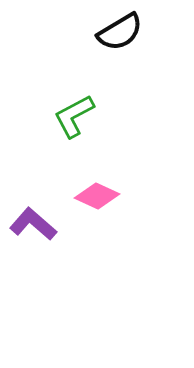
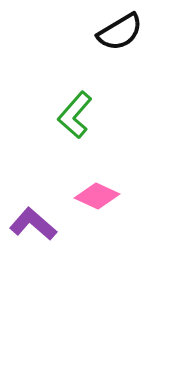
green L-shape: moved 1 px right, 1 px up; rotated 21 degrees counterclockwise
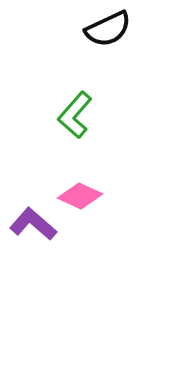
black semicircle: moved 12 px left, 3 px up; rotated 6 degrees clockwise
pink diamond: moved 17 px left
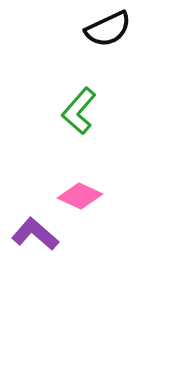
green L-shape: moved 4 px right, 4 px up
purple L-shape: moved 2 px right, 10 px down
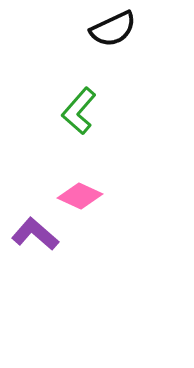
black semicircle: moved 5 px right
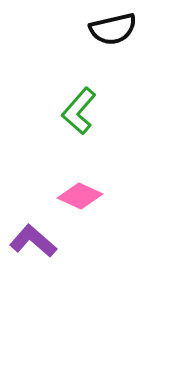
black semicircle: rotated 12 degrees clockwise
purple L-shape: moved 2 px left, 7 px down
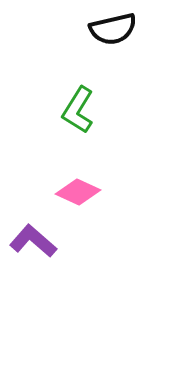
green L-shape: moved 1 px left, 1 px up; rotated 9 degrees counterclockwise
pink diamond: moved 2 px left, 4 px up
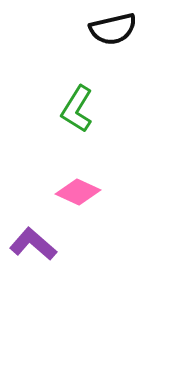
green L-shape: moved 1 px left, 1 px up
purple L-shape: moved 3 px down
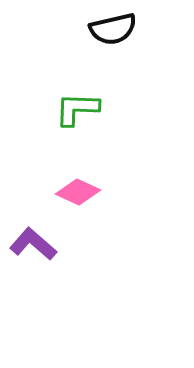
green L-shape: rotated 60 degrees clockwise
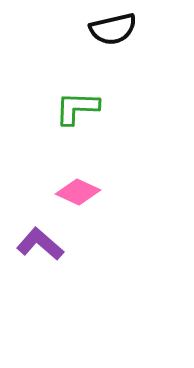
green L-shape: moved 1 px up
purple L-shape: moved 7 px right
